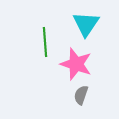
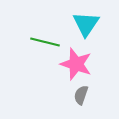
green line: rotated 72 degrees counterclockwise
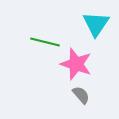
cyan triangle: moved 10 px right
gray semicircle: rotated 120 degrees clockwise
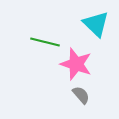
cyan triangle: rotated 20 degrees counterclockwise
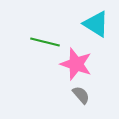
cyan triangle: rotated 12 degrees counterclockwise
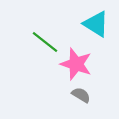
green line: rotated 24 degrees clockwise
gray semicircle: rotated 18 degrees counterclockwise
